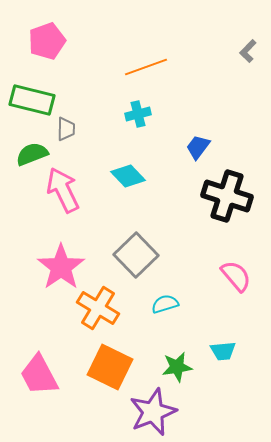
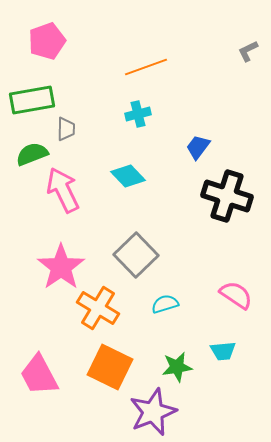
gray L-shape: rotated 20 degrees clockwise
green rectangle: rotated 24 degrees counterclockwise
pink semicircle: moved 19 px down; rotated 16 degrees counterclockwise
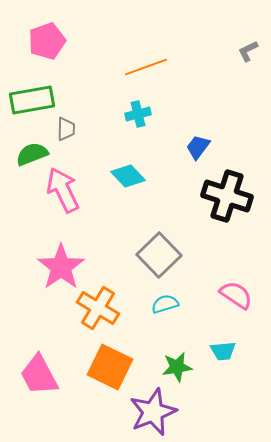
gray square: moved 23 px right
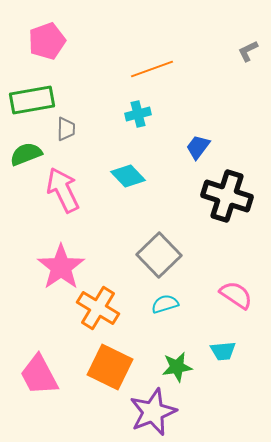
orange line: moved 6 px right, 2 px down
green semicircle: moved 6 px left
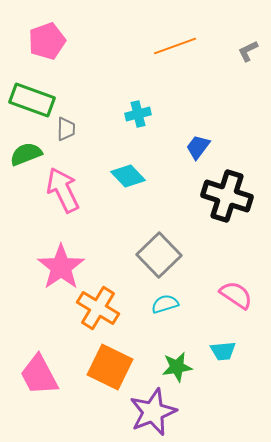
orange line: moved 23 px right, 23 px up
green rectangle: rotated 30 degrees clockwise
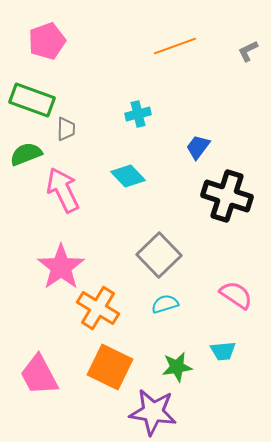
purple star: rotated 30 degrees clockwise
